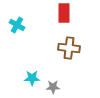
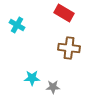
red rectangle: rotated 60 degrees counterclockwise
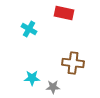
red rectangle: rotated 18 degrees counterclockwise
cyan cross: moved 12 px right, 4 px down
brown cross: moved 4 px right, 15 px down
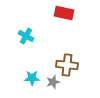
cyan cross: moved 3 px left, 7 px down
brown cross: moved 6 px left, 2 px down
gray star: moved 5 px up; rotated 16 degrees counterclockwise
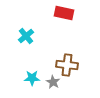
cyan cross: rotated 21 degrees clockwise
gray star: rotated 24 degrees counterclockwise
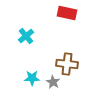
red rectangle: moved 3 px right
brown cross: moved 1 px up
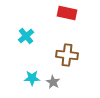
brown cross: moved 9 px up
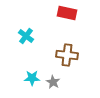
cyan cross: rotated 14 degrees counterclockwise
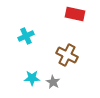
red rectangle: moved 8 px right, 1 px down
cyan cross: rotated 28 degrees clockwise
brown cross: rotated 20 degrees clockwise
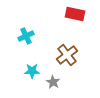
brown cross: rotated 25 degrees clockwise
cyan star: moved 7 px up
